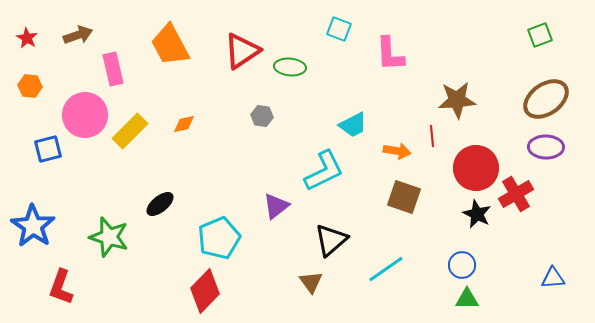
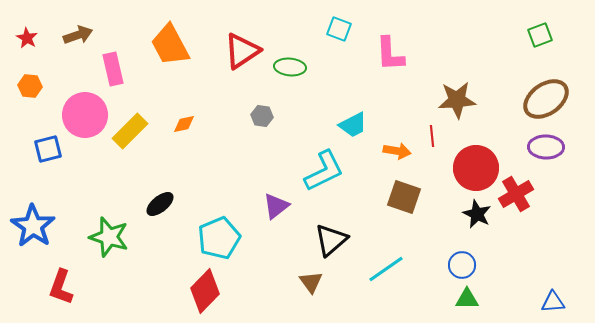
blue triangle: moved 24 px down
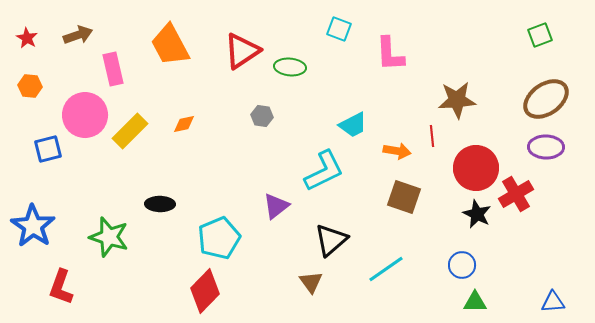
black ellipse: rotated 40 degrees clockwise
green triangle: moved 8 px right, 3 px down
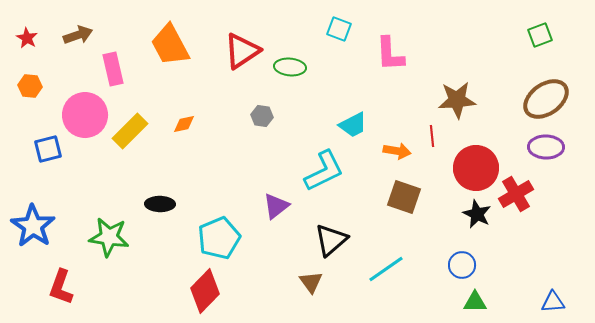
green star: rotated 9 degrees counterclockwise
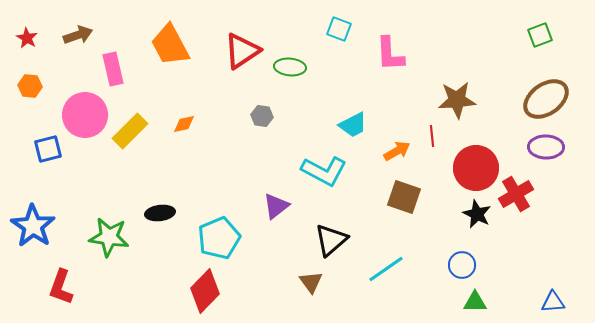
orange arrow: rotated 40 degrees counterclockwise
cyan L-shape: rotated 54 degrees clockwise
black ellipse: moved 9 px down; rotated 8 degrees counterclockwise
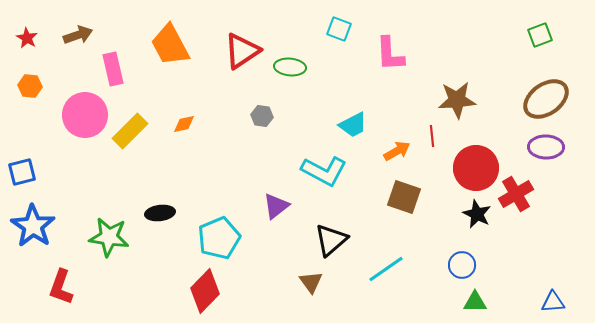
blue square: moved 26 px left, 23 px down
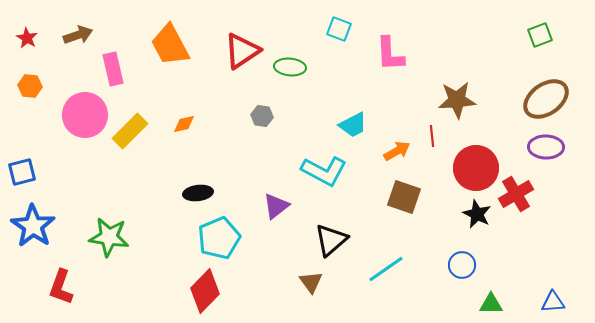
black ellipse: moved 38 px right, 20 px up
green triangle: moved 16 px right, 2 px down
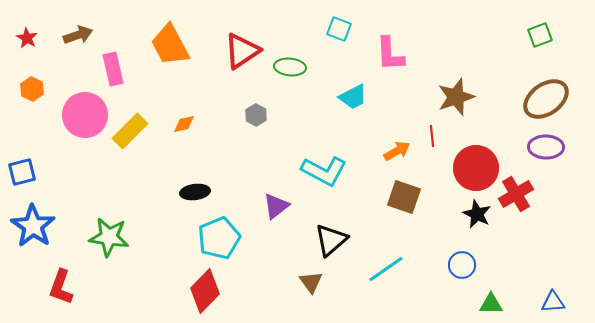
orange hexagon: moved 2 px right, 3 px down; rotated 20 degrees clockwise
brown star: moved 1 px left, 3 px up; rotated 15 degrees counterclockwise
gray hexagon: moved 6 px left, 1 px up; rotated 20 degrees clockwise
cyan trapezoid: moved 28 px up
black ellipse: moved 3 px left, 1 px up
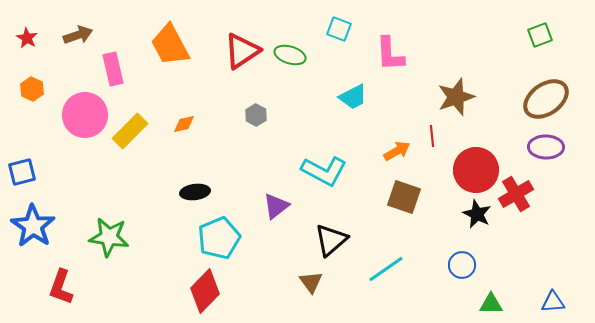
green ellipse: moved 12 px up; rotated 12 degrees clockwise
red circle: moved 2 px down
